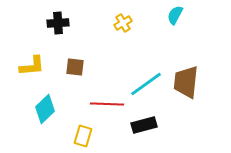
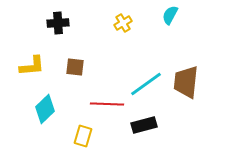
cyan semicircle: moved 5 px left
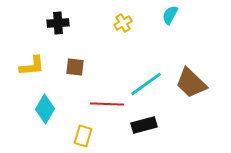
brown trapezoid: moved 5 px right, 1 px down; rotated 52 degrees counterclockwise
cyan diamond: rotated 16 degrees counterclockwise
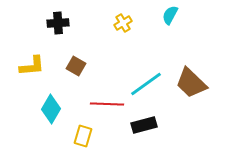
brown square: moved 1 px right, 1 px up; rotated 24 degrees clockwise
cyan diamond: moved 6 px right
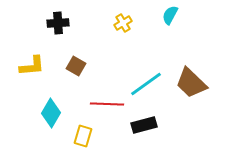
cyan diamond: moved 4 px down
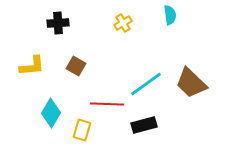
cyan semicircle: rotated 144 degrees clockwise
yellow rectangle: moved 1 px left, 6 px up
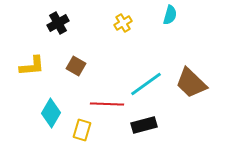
cyan semicircle: rotated 24 degrees clockwise
black cross: rotated 25 degrees counterclockwise
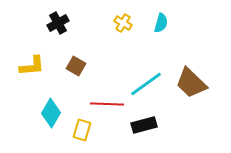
cyan semicircle: moved 9 px left, 8 px down
yellow cross: rotated 30 degrees counterclockwise
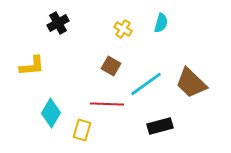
yellow cross: moved 6 px down
brown square: moved 35 px right
black rectangle: moved 16 px right, 1 px down
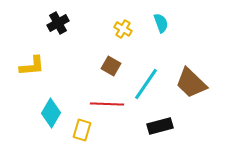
cyan semicircle: rotated 36 degrees counterclockwise
cyan line: rotated 20 degrees counterclockwise
